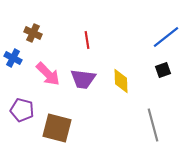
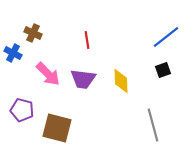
blue cross: moved 5 px up
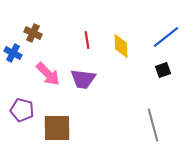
yellow diamond: moved 35 px up
brown square: rotated 16 degrees counterclockwise
